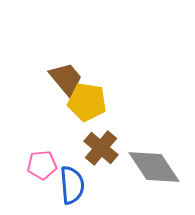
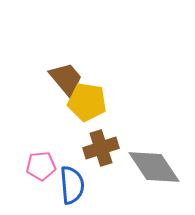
brown cross: rotated 32 degrees clockwise
pink pentagon: moved 1 px left, 1 px down
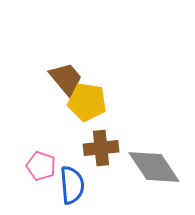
brown cross: rotated 12 degrees clockwise
pink pentagon: rotated 24 degrees clockwise
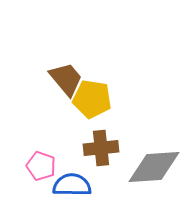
yellow pentagon: moved 5 px right, 3 px up
gray diamond: rotated 60 degrees counterclockwise
blue semicircle: rotated 84 degrees counterclockwise
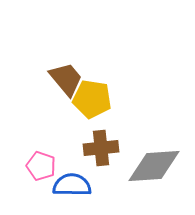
gray diamond: moved 1 px up
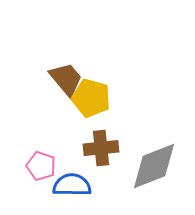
yellow pentagon: moved 1 px left, 1 px up; rotated 6 degrees clockwise
gray diamond: rotated 18 degrees counterclockwise
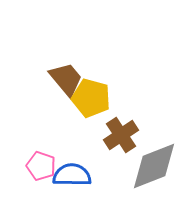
brown cross: moved 20 px right, 13 px up; rotated 28 degrees counterclockwise
blue semicircle: moved 10 px up
